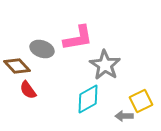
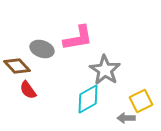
gray star: moved 5 px down
gray arrow: moved 2 px right, 2 px down
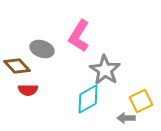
pink L-shape: moved 1 px right, 2 px up; rotated 132 degrees clockwise
red semicircle: rotated 54 degrees counterclockwise
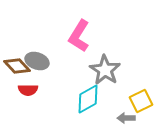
gray ellipse: moved 5 px left, 12 px down
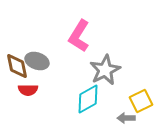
brown diamond: rotated 32 degrees clockwise
gray star: rotated 12 degrees clockwise
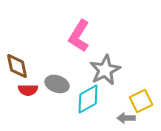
gray ellipse: moved 20 px right, 23 px down
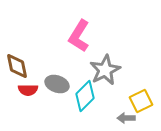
cyan diamond: moved 3 px left, 3 px up; rotated 16 degrees counterclockwise
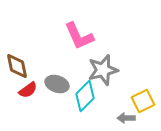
pink L-shape: rotated 56 degrees counterclockwise
gray star: moved 2 px left; rotated 12 degrees clockwise
red semicircle: rotated 36 degrees counterclockwise
yellow square: moved 2 px right
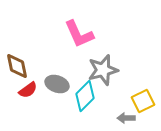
pink L-shape: moved 2 px up
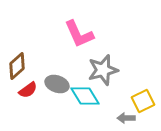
brown diamond: rotated 60 degrees clockwise
cyan diamond: rotated 76 degrees counterclockwise
